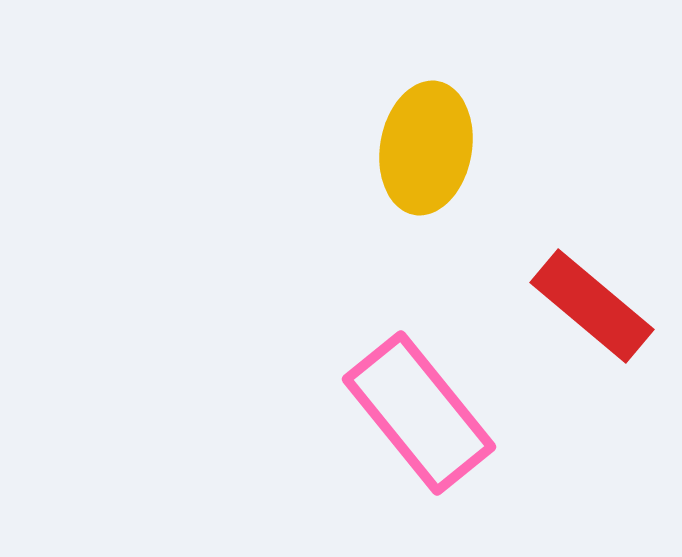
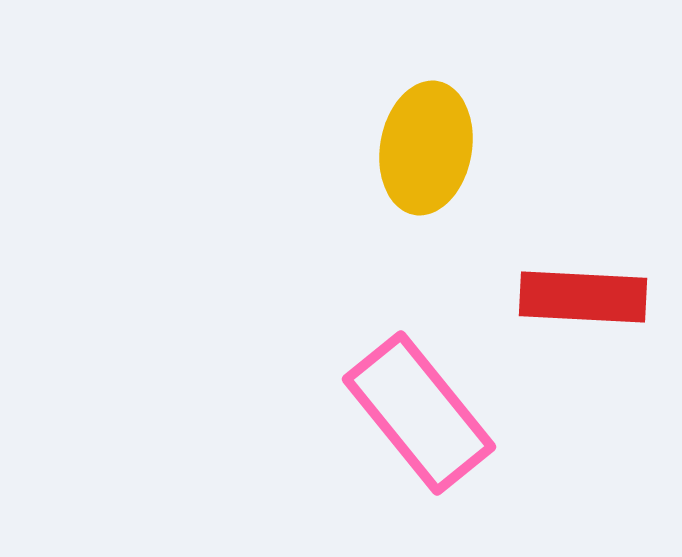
red rectangle: moved 9 px left, 9 px up; rotated 37 degrees counterclockwise
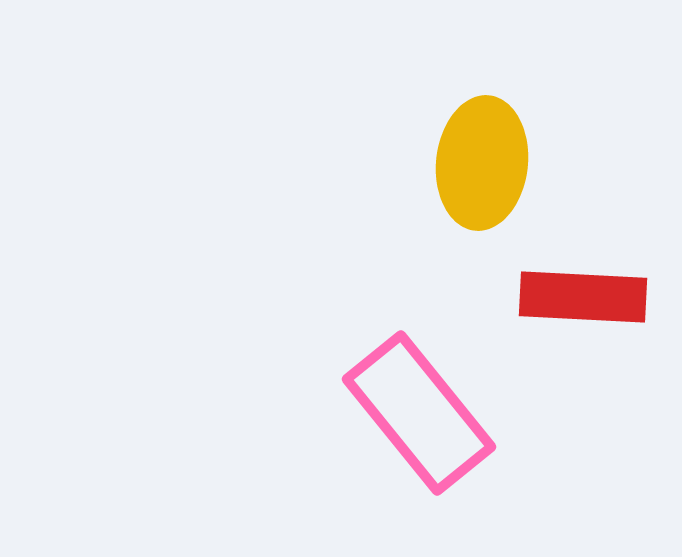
yellow ellipse: moved 56 px right, 15 px down; rotated 4 degrees counterclockwise
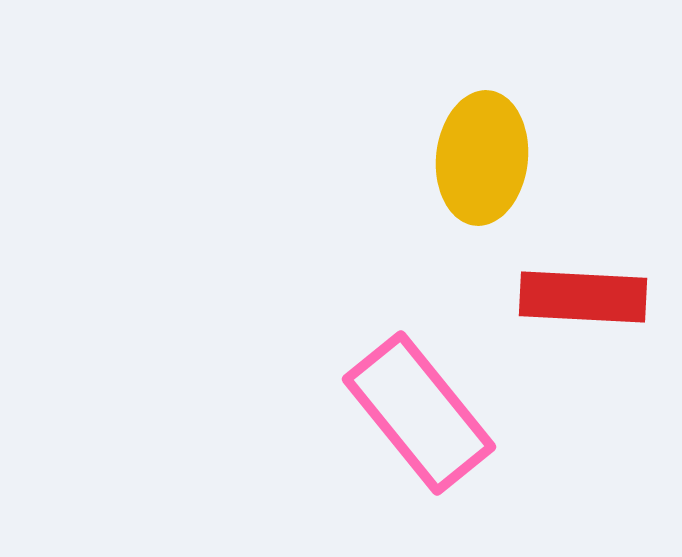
yellow ellipse: moved 5 px up
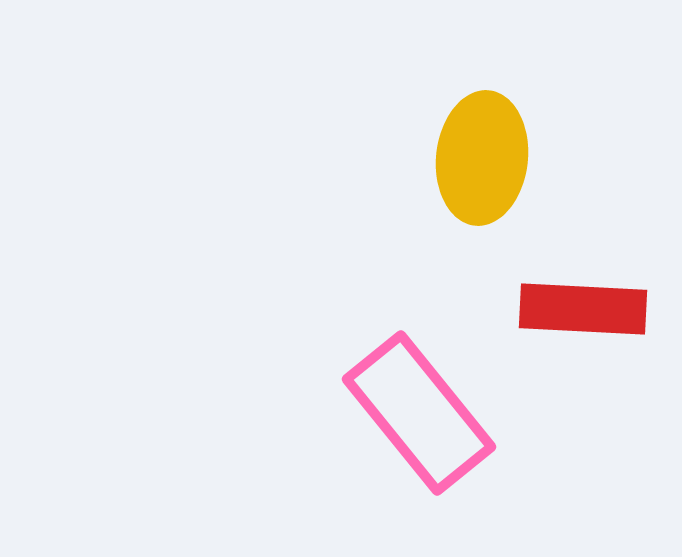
red rectangle: moved 12 px down
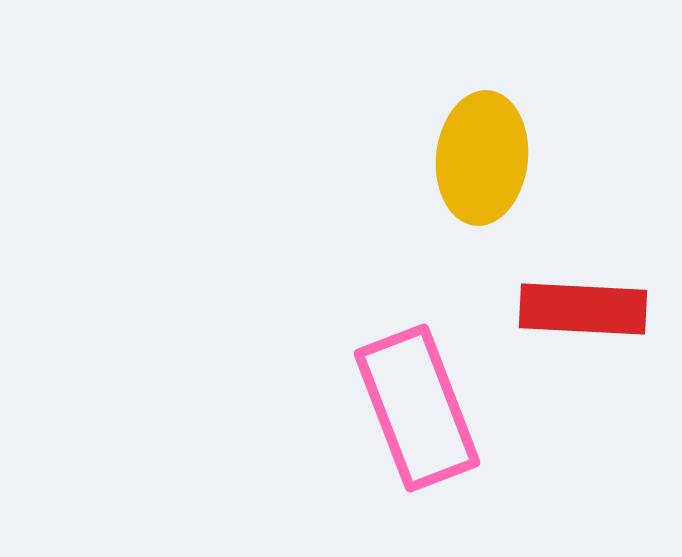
pink rectangle: moved 2 px left, 5 px up; rotated 18 degrees clockwise
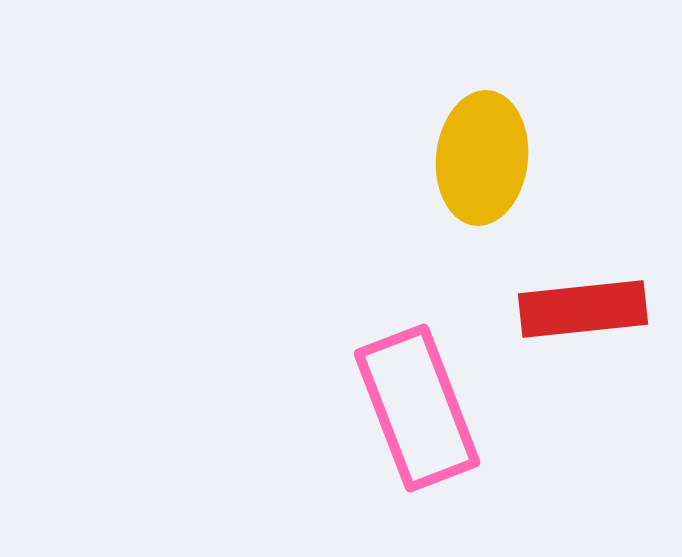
red rectangle: rotated 9 degrees counterclockwise
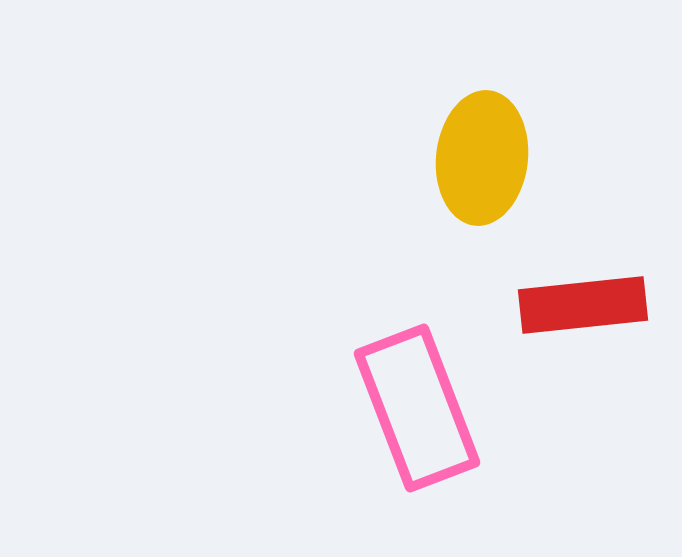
red rectangle: moved 4 px up
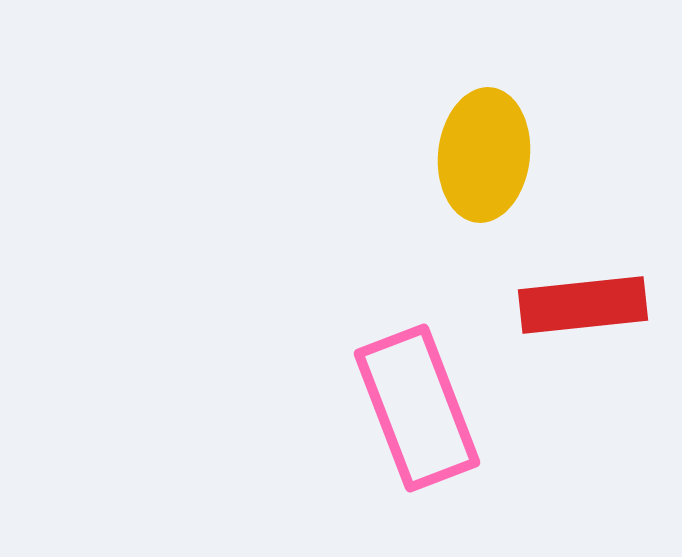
yellow ellipse: moved 2 px right, 3 px up
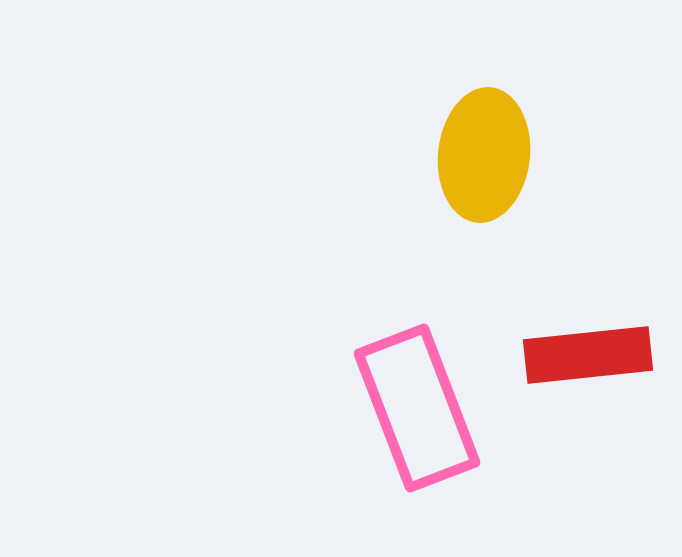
red rectangle: moved 5 px right, 50 px down
